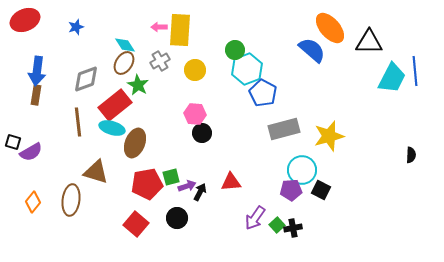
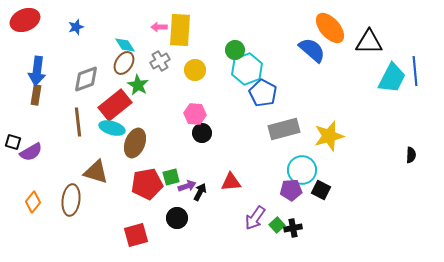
red square at (136, 224): moved 11 px down; rotated 35 degrees clockwise
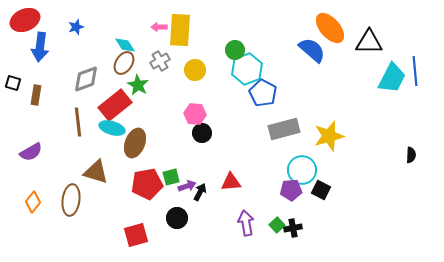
blue arrow at (37, 71): moved 3 px right, 24 px up
black square at (13, 142): moved 59 px up
purple arrow at (255, 218): moved 9 px left, 5 px down; rotated 135 degrees clockwise
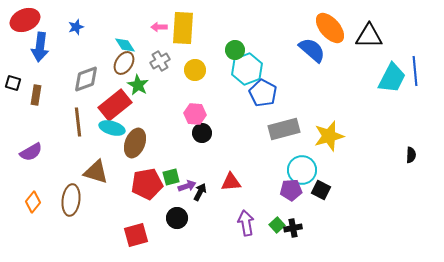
yellow rectangle at (180, 30): moved 3 px right, 2 px up
black triangle at (369, 42): moved 6 px up
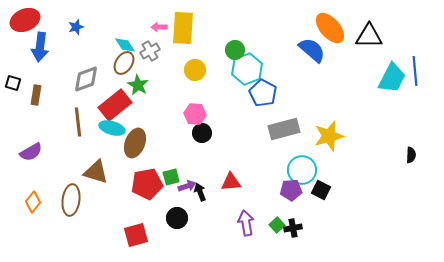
gray cross at (160, 61): moved 10 px left, 10 px up
black arrow at (200, 192): rotated 48 degrees counterclockwise
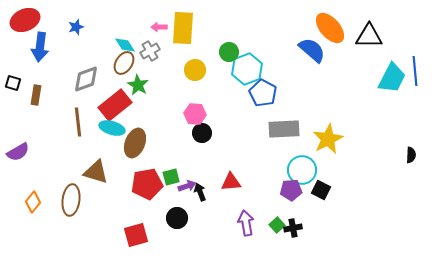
green circle at (235, 50): moved 6 px left, 2 px down
gray rectangle at (284, 129): rotated 12 degrees clockwise
yellow star at (329, 136): moved 1 px left, 3 px down; rotated 12 degrees counterclockwise
purple semicircle at (31, 152): moved 13 px left
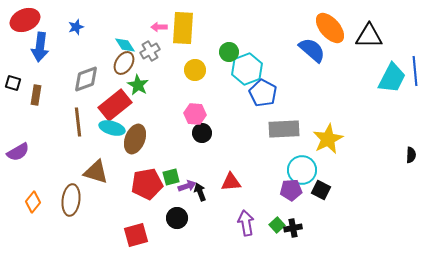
brown ellipse at (135, 143): moved 4 px up
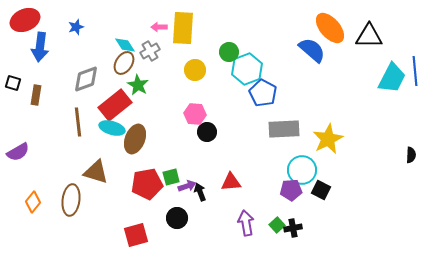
black circle at (202, 133): moved 5 px right, 1 px up
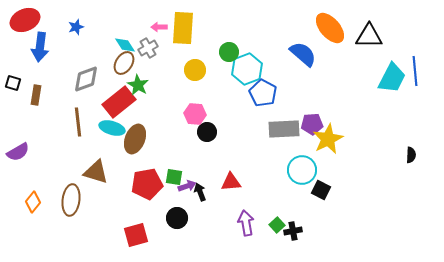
blue semicircle at (312, 50): moved 9 px left, 4 px down
gray cross at (150, 51): moved 2 px left, 3 px up
red rectangle at (115, 105): moved 4 px right, 3 px up
green square at (171, 177): moved 3 px right; rotated 24 degrees clockwise
purple pentagon at (291, 190): moved 21 px right, 66 px up
black cross at (293, 228): moved 3 px down
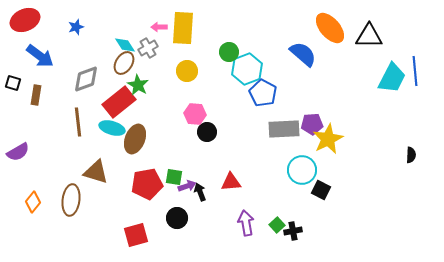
blue arrow at (40, 47): moved 9 px down; rotated 60 degrees counterclockwise
yellow circle at (195, 70): moved 8 px left, 1 px down
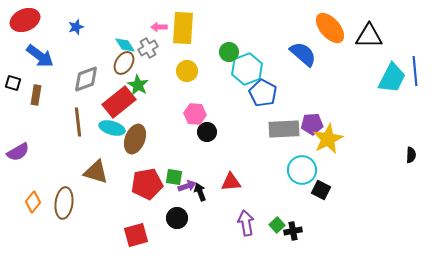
brown ellipse at (71, 200): moved 7 px left, 3 px down
